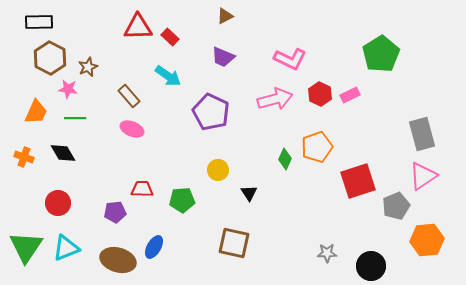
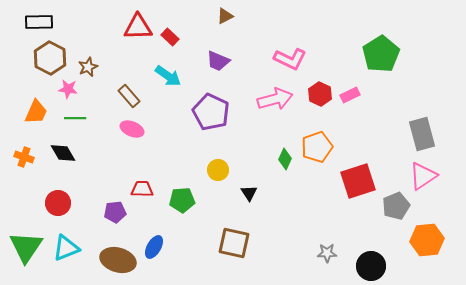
purple trapezoid at (223, 57): moved 5 px left, 4 px down
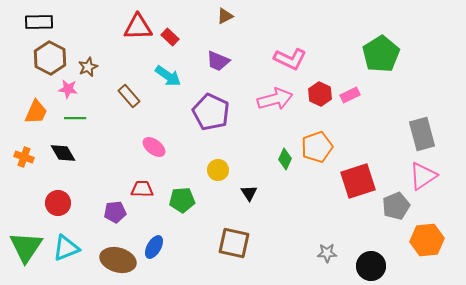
pink ellipse at (132, 129): moved 22 px right, 18 px down; rotated 15 degrees clockwise
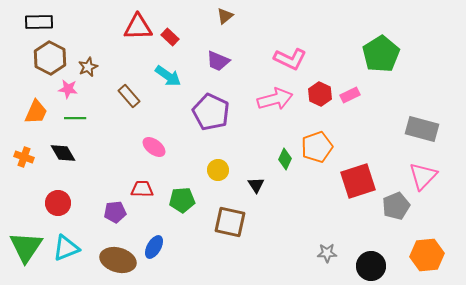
brown triangle at (225, 16): rotated 12 degrees counterclockwise
gray rectangle at (422, 134): moved 5 px up; rotated 60 degrees counterclockwise
pink triangle at (423, 176): rotated 12 degrees counterclockwise
black triangle at (249, 193): moved 7 px right, 8 px up
orange hexagon at (427, 240): moved 15 px down
brown square at (234, 243): moved 4 px left, 21 px up
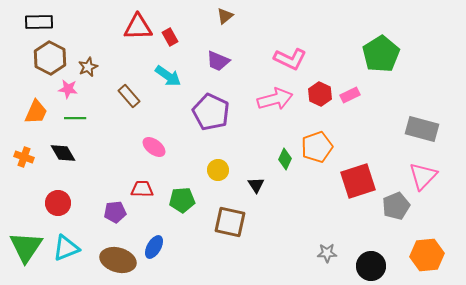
red rectangle at (170, 37): rotated 18 degrees clockwise
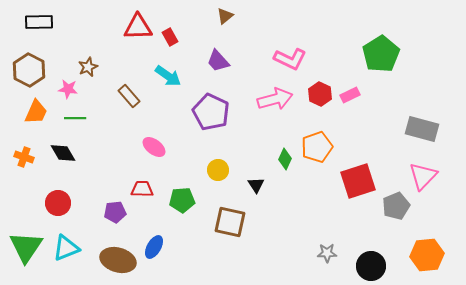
brown hexagon at (50, 58): moved 21 px left, 12 px down
purple trapezoid at (218, 61): rotated 25 degrees clockwise
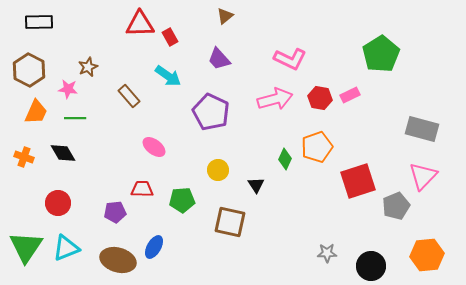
red triangle at (138, 27): moved 2 px right, 3 px up
purple trapezoid at (218, 61): moved 1 px right, 2 px up
red hexagon at (320, 94): moved 4 px down; rotated 15 degrees counterclockwise
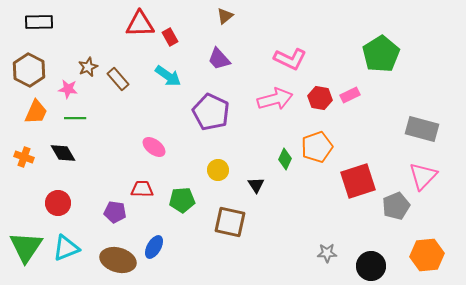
brown rectangle at (129, 96): moved 11 px left, 17 px up
purple pentagon at (115, 212): rotated 15 degrees clockwise
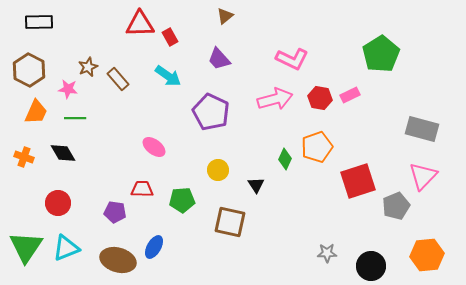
pink L-shape at (290, 59): moved 2 px right
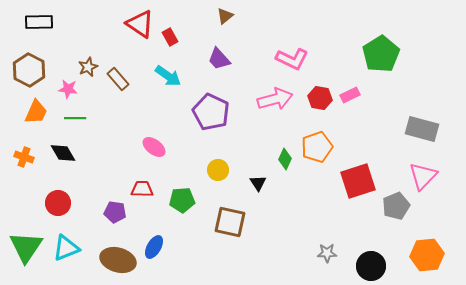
red triangle at (140, 24): rotated 36 degrees clockwise
black triangle at (256, 185): moved 2 px right, 2 px up
